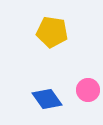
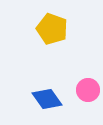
yellow pentagon: moved 3 px up; rotated 12 degrees clockwise
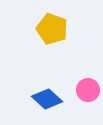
blue diamond: rotated 12 degrees counterclockwise
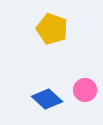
pink circle: moved 3 px left
